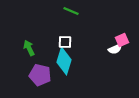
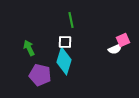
green line: moved 9 px down; rotated 56 degrees clockwise
pink square: moved 1 px right
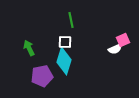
purple pentagon: moved 2 px right, 1 px down; rotated 25 degrees counterclockwise
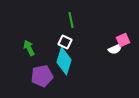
white square: rotated 24 degrees clockwise
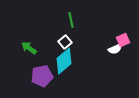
white square: rotated 24 degrees clockwise
green arrow: rotated 28 degrees counterclockwise
cyan diamond: rotated 32 degrees clockwise
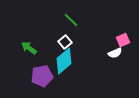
green line: rotated 35 degrees counterclockwise
white semicircle: moved 4 px down
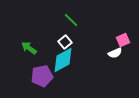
cyan diamond: moved 1 px left, 1 px up; rotated 12 degrees clockwise
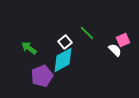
green line: moved 16 px right, 13 px down
white semicircle: moved 3 px up; rotated 112 degrees counterclockwise
purple pentagon: rotated 10 degrees counterclockwise
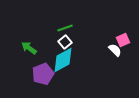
green line: moved 22 px left, 5 px up; rotated 63 degrees counterclockwise
purple pentagon: moved 1 px right, 2 px up
